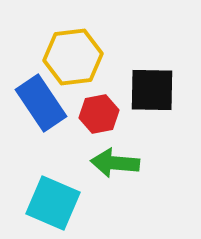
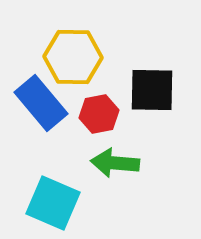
yellow hexagon: rotated 8 degrees clockwise
blue rectangle: rotated 6 degrees counterclockwise
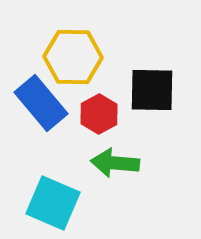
red hexagon: rotated 18 degrees counterclockwise
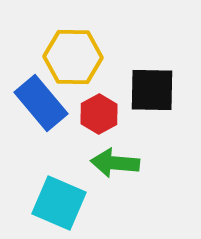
cyan square: moved 6 px right
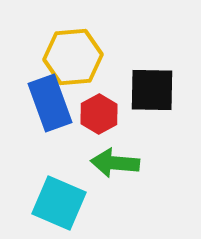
yellow hexagon: rotated 6 degrees counterclockwise
blue rectangle: moved 9 px right; rotated 20 degrees clockwise
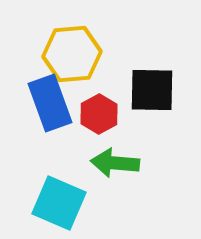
yellow hexagon: moved 1 px left, 3 px up
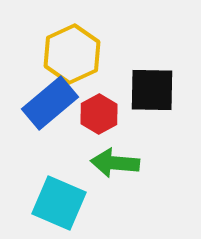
yellow hexagon: rotated 20 degrees counterclockwise
blue rectangle: rotated 70 degrees clockwise
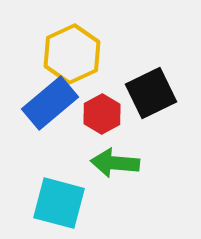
black square: moved 1 px left, 3 px down; rotated 27 degrees counterclockwise
red hexagon: moved 3 px right
cyan square: rotated 8 degrees counterclockwise
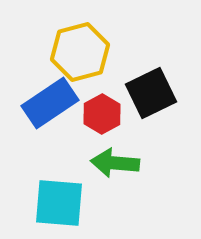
yellow hexagon: moved 8 px right, 2 px up; rotated 10 degrees clockwise
blue rectangle: rotated 6 degrees clockwise
cyan square: rotated 10 degrees counterclockwise
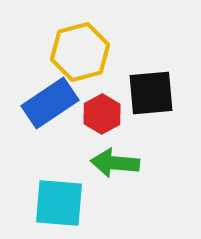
black square: rotated 21 degrees clockwise
